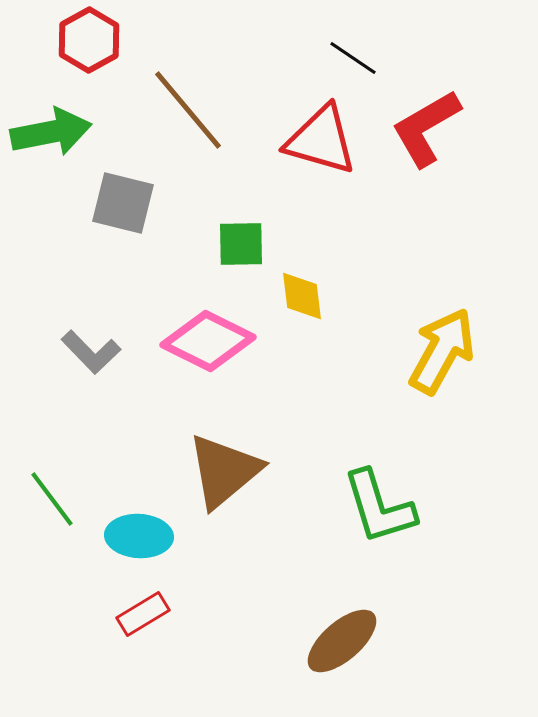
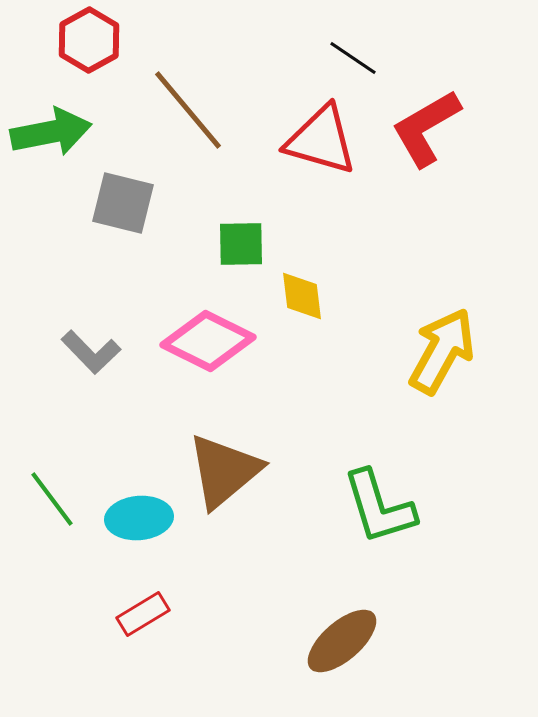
cyan ellipse: moved 18 px up; rotated 8 degrees counterclockwise
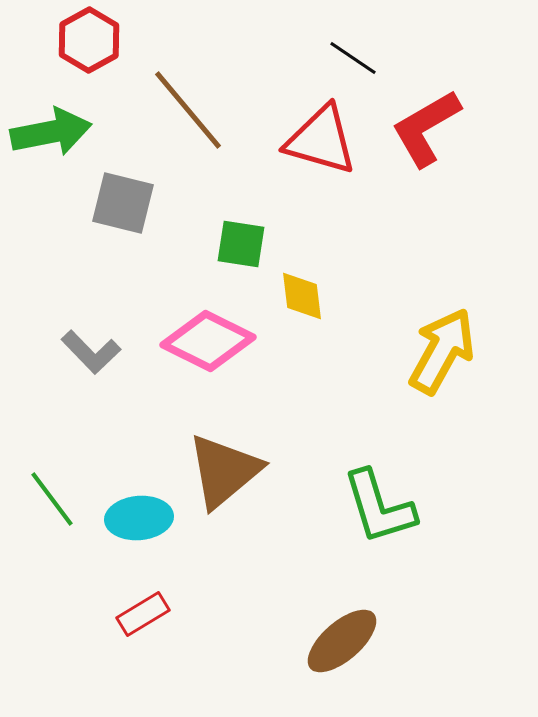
green square: rotated 10 degrees clockwise
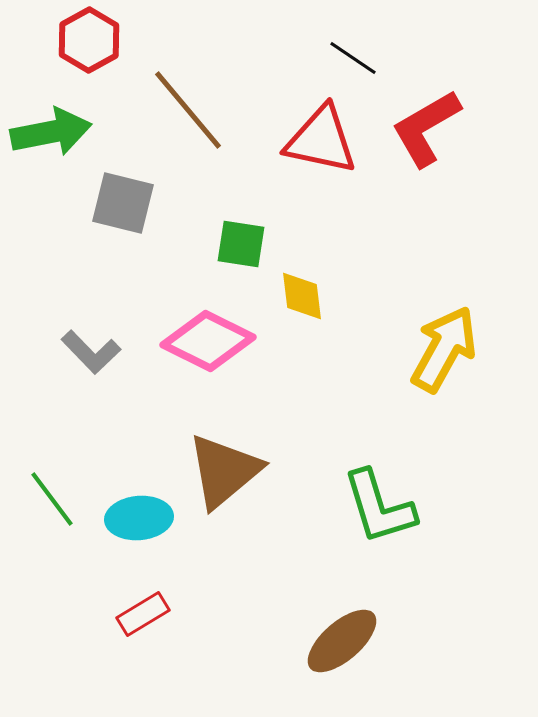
red triangle: rotated 4 degrees counterclockwise
yellow arrow: moved 2 px right, 2 px up
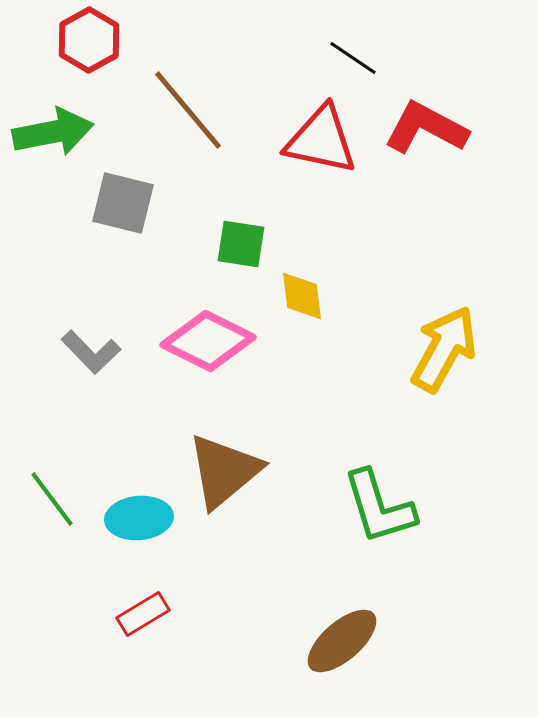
red L-shape: rotated 58 degrees clockwise
green arrow: moved 2 px right
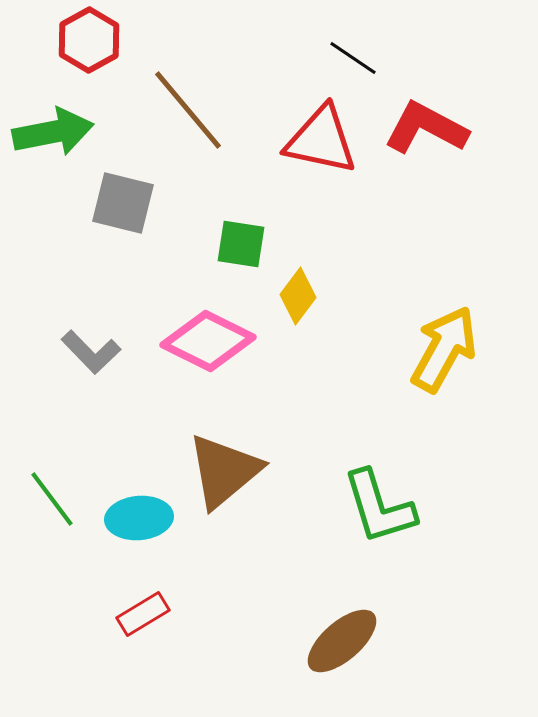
yellow diamond: moved 4 px left; rotated 44 degrees clockwise
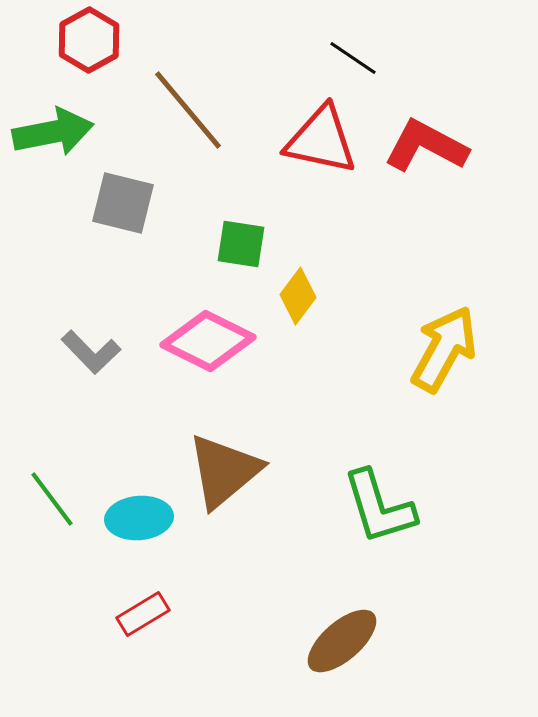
red L-shape: moved 18 px down
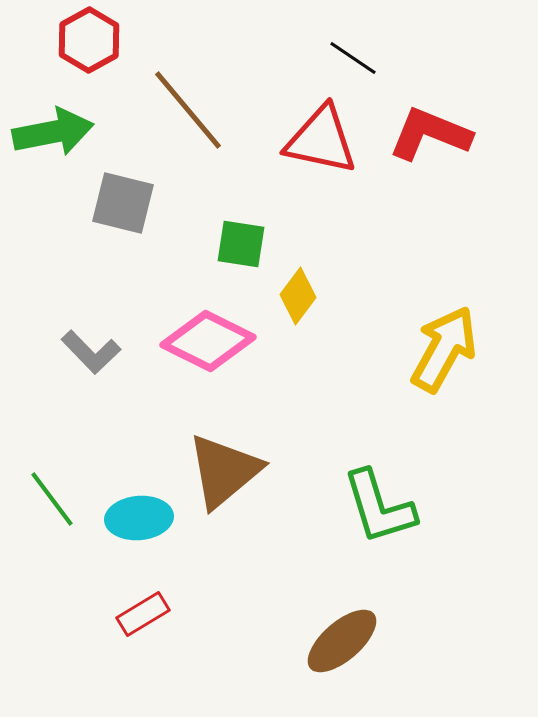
red L-shape: moved 4 px right, 12 px up; rotated 6 degrees counterclockwise
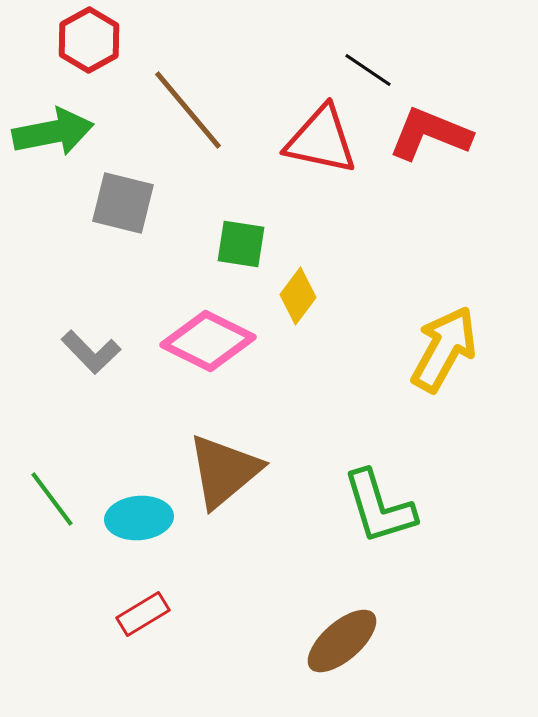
black line: moved 15 px right, 12 px down
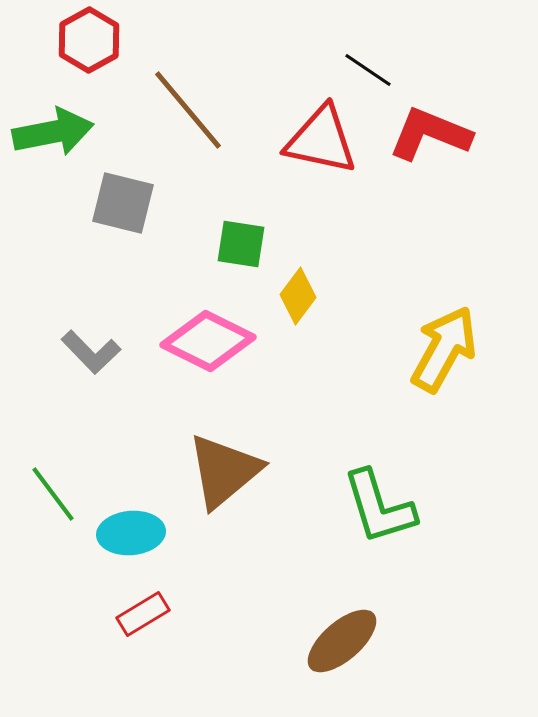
green line: moved 1 px right, 5 px up
cyan ellipse: moved 8 px left, 15 px down
